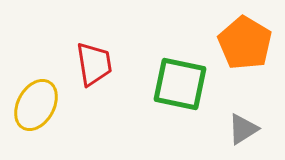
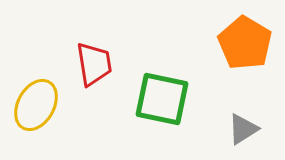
green square: moved 18 px left, 15 px down
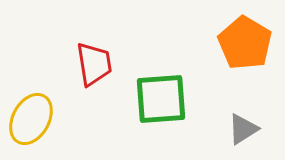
green square: moved 1 px left; rotated 16 degrees counterclockwise
yellow ellipse: moved 5 px left, 14 px down
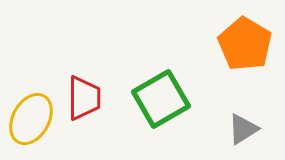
orange pentagon: moved 1 px down
red trapezoid: moved 10 px left, 34 px down; rotated 9 degrees clockwise
green square: rotated 26 degrees counterclockwise
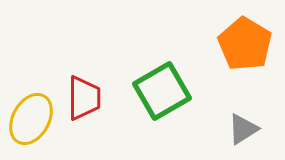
green square: moved 1 px right, 8 px up
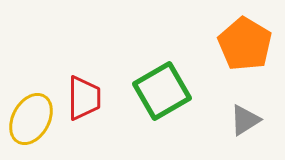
gray triangle: moved 2 px right, 9 px up
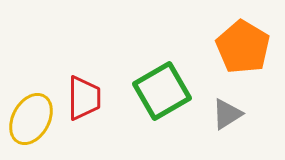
orange pentagon: moved 2 px left, 3 px down
gray triangle: moved 18 px left, 6 px up
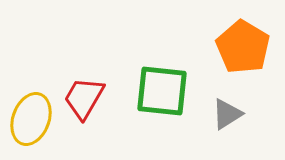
green square: rotated 36 degrees clockwise
red trapezoid: rotated 150 degrees counterclockwise
yellow ellipse: rotated 9 degrees counterclockwise
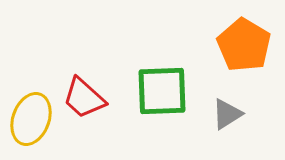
orange pentagon: moved 1 px right, 2 px up
green square: rotated 8 degrees counterclockwise
red trapezoid: rotated 78 degrees counterclockwise
